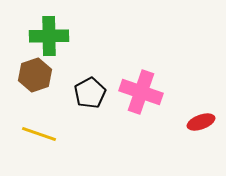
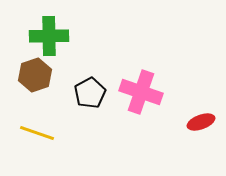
yellow line: moved 2 px left, 1 px up
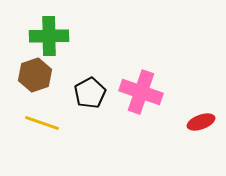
yellow line: moved 5 px right, 10 px up
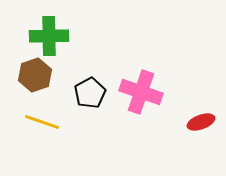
yellow line: moved 1 px up
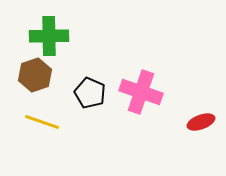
black pentagon: rotated 20 degrees counterclockwise
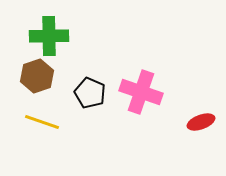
brown hexagon: moved 2 px right, 1 px down
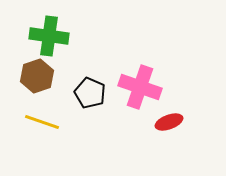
green cross: rotated 9 degrees clockwise
pink cross: moved 1 px left, 5 px up
red ellipse: moved 32 px left
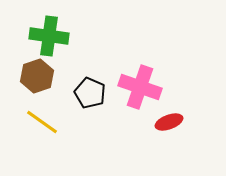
yellow line: rotated 16 degrees clockwise
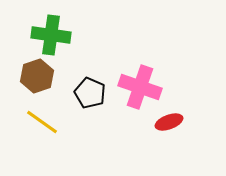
green cross: moved 2 px right, 1 px up
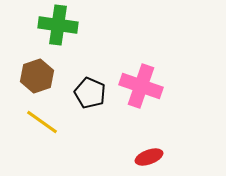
green cross: moved 7 px right, 10 px up
pink cross: moved 1 px right, 1 px up
red ellipse: moved 20 px left, 35 px down
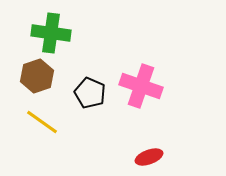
green cross: moved 7 px left, 8 px down
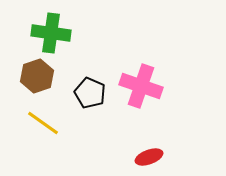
yellow line: moved 1 px right, 1 px down
